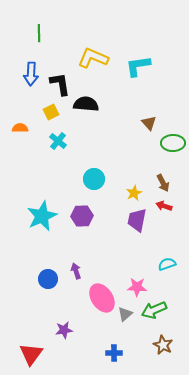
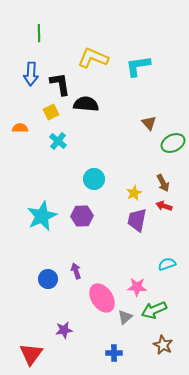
green ellipse: rotated 25 degrees counterclockwise
gray triangle: moved 3 px down
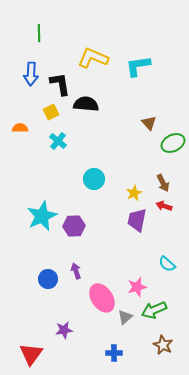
purple hexagon: moved 8 px left, 10 px down
cyan semicircle: rotated 120 degrees counterclockwise
pink star: rotated 18 degrees counterclockwise
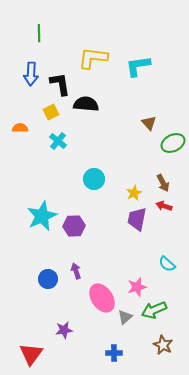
yellow L-shape: rotated 16 degrees counterclockwise
purple trapezoid: moved 1 px up
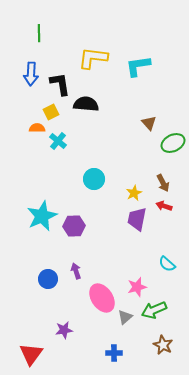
orange semicircle: moved 17 px right
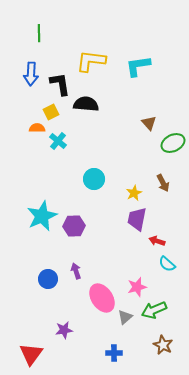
yellow L-shape: moved 2 px left, 3 px down
red arrow: moved 7 px left, 35 px down
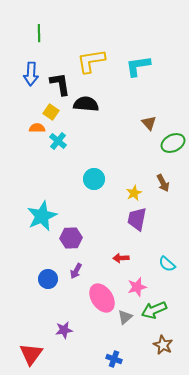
yellow L-shape: rotated 16 degrees counterclockwise
yellow square: rotated 28 degrees counterclockwise
purple hexagon: moved 3 px left, 12 px down
red arrow: moved 36 px left, 17 px down; rotated 21 degrees counterclockwise
purple arrow: rotated 133 degrees counterclockwise
blue cross: moved 6 px down; rotated 21 degrees clockwise
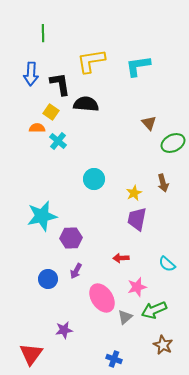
green line: moved 4 px right
brown arrow: rotated 12 degrees clockwise
cyan star: rotated 12 degrees clockwise
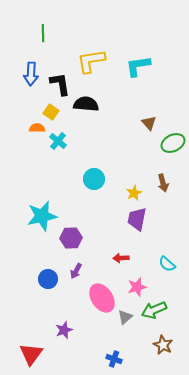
purple star: rotated 12 degrees counterclockwise
